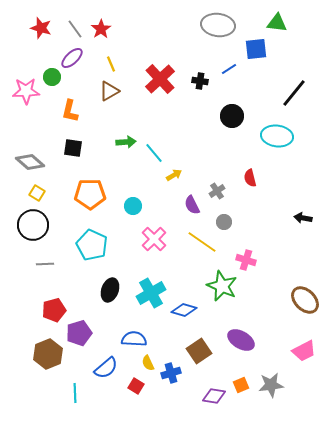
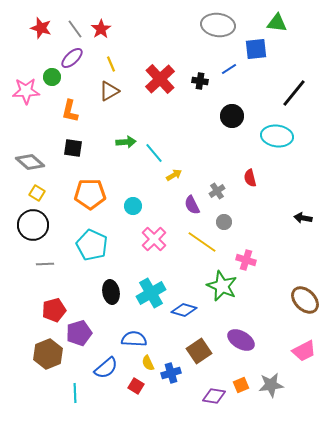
black ellipse at (110, 290): moved 1 px right, 2 px down; rotated 30 degrees counterclockwise
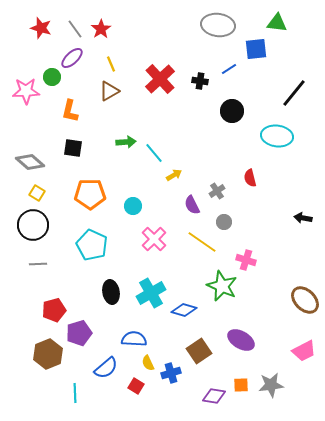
black circle at (232, 116): moved 5 px up
gray line at (45, 264): moved 7 px left
orange square at (241, 385): rotated 21 degrees clockwise
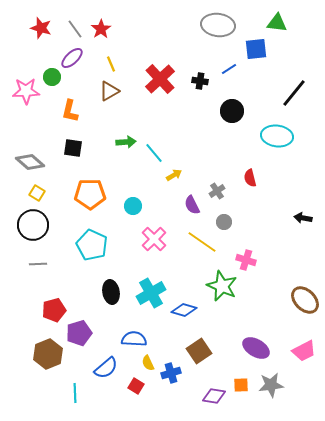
purple ellipse at (241, 340): moved 15 px right, 8 px down
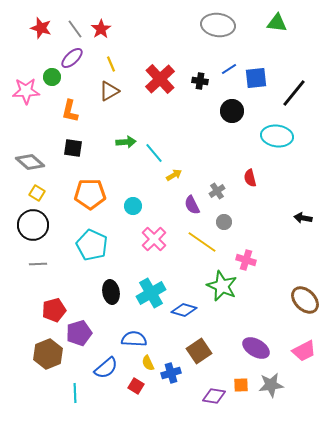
blue square at (256, 49): moved 29 px down
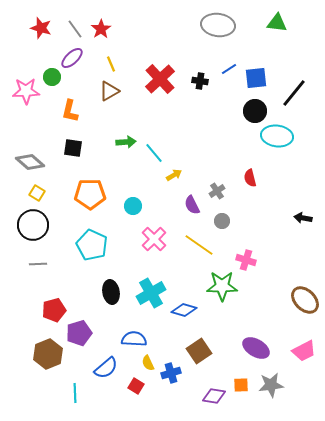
black circle at (232, 111): moved 23 px right
gray circle at (224, 222): moved 2 px left, 1 px up
yellow line at (202, 242): moved 3 px left, 3 px down
green star at (222, 286): rotated 24 degrees counterclockwise
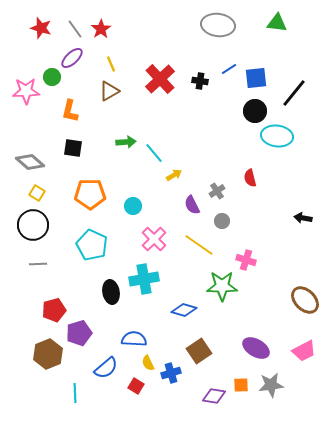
cyan cross at (151, 293): moved 7 px left, 14 px up; rotated 20 degrees clockwise
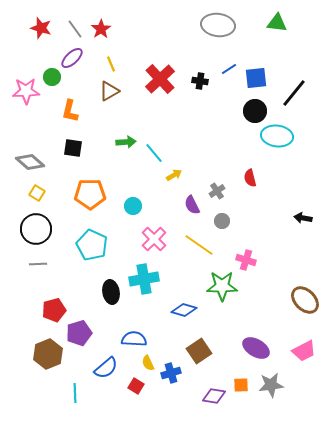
black circle at (33, 225): moved 3 px right, 4 px down
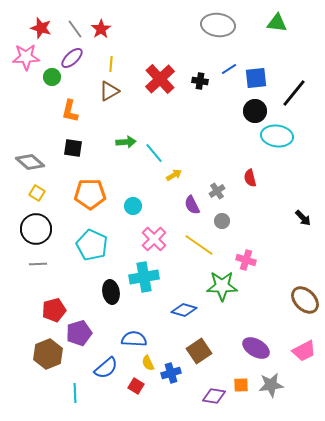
yellow line at (111, 64): rotated 28 degrees clockwise
pink star at (26, 91): moved 34 px up
black arrow at (303, 218): rotated 144 degrees counterclockwise
cyan cross at (144, 279): moved 2 px up
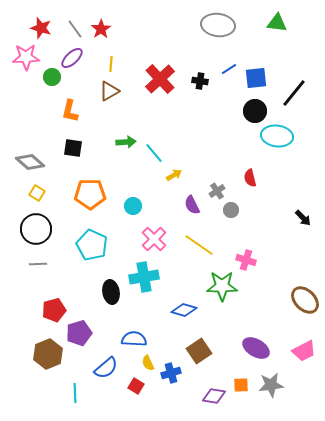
gray circle at (222, 221): moved 9 px right, 11 px up
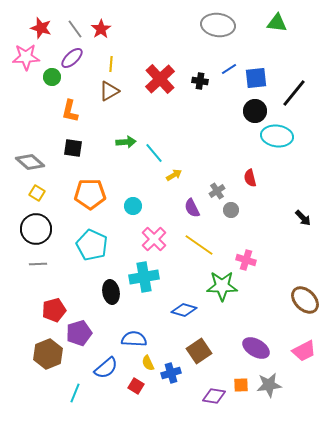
purple semicircle at (192, 205): moved 3 px down
gray star at (271, 385): moved 2 px left
cyan line at (75, 393): rotated 24 degrees clockwise
